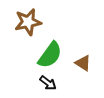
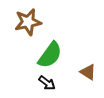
brown triangle: moved 5 px right, 9 px down
black arrow: moved 1 px left
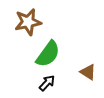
green semicircle: moved 2 px left, 1 px up
black arrow: rotated 84 degrees counterclockwise
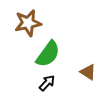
brown star: moved 1 px down
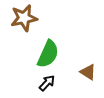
brown star: moved 4 px left, 5 px up
green semicircle: rotated 12 degrees counterclockwise
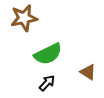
green semicircle: rotated 40 degrees clockwise
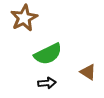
brown star: rotated 16 degrees counterclockwise
black arrow: rotated 42 degrees clockwise
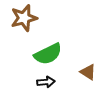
brown star: rotated 12 degrees clockwise
black arrow: moved 1 px left, 1 px up
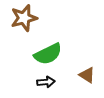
brown triangle: moved 1 px left, 3 px down
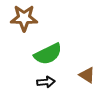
brown star: rotated 16 degrees clockwise
